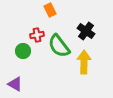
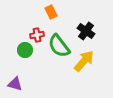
orange rectangle: moved 1 px right, 2 px down
green circle: moved 2 px right, 1 px up
yellow arrow: moved 1 px up; rotated 40 degrees clockwise
purple triangle: rotated 14 degrees counterclockwise
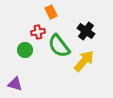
red cross: moved 1 px right, 3 px up
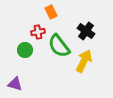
yellow arrow: rotated 15 degrees counterclockwise
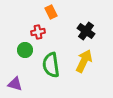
green semicircle: moved 8 px left, 19 px down; rotated 30 degrees clockwise
